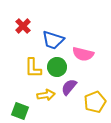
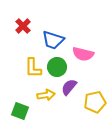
yellow pentagon: rotated 10 degrees clockwise
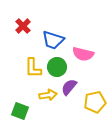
yellow arrow: moved 2 px right
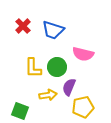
blue trapezoid: moved 10 px up
purple semicircle: rotated 18 degrees counterclockwise
yellow pentagon: moved 12 px left, 5 px down
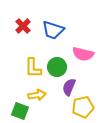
yellow arrow: moved 11 px left
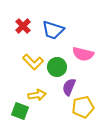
yellow L-shape: moved 6 px up; rotated 45 degrees counterclockwise
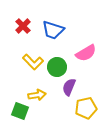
pink semicircle: moved 3 px right, 1 px up; rotated 45 degrees counterclockwise
yellow pentagon: moved 3 px right, 1 px down
